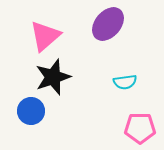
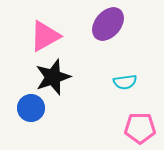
pink triangle: rotated 12 degrees clockwise
blue circle: moved 3 px up
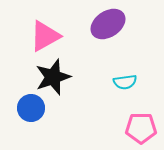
purple ellipse: rotated 16 degrees clockwise
pink pentagon: moved 1 px right
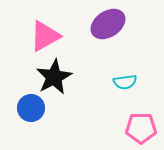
black star: moved 1 px right; rotated 9 degrees counterclockwise
